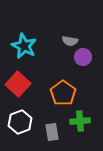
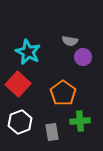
cyan star: moved 4 px right, 6 px down
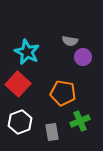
cyan star: moved 1 px left
orange pentagon: rotated 25 degrees counterclockwise
green cross: rotated 18 degrees counterclockwise
